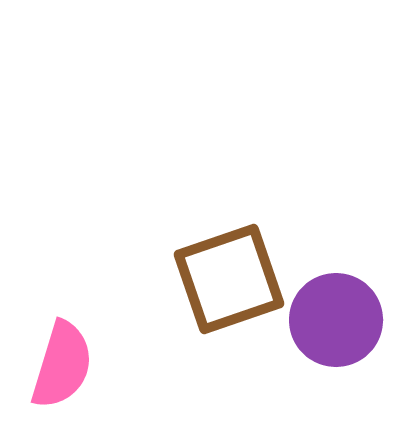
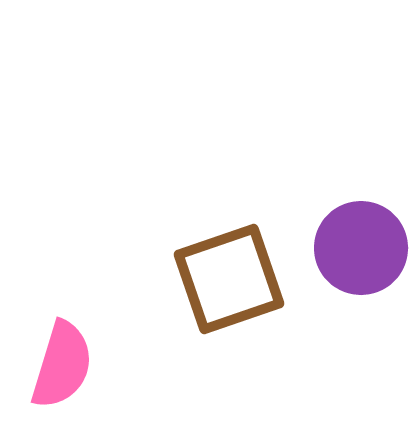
purple circle: moved 25 px right, 72 px up
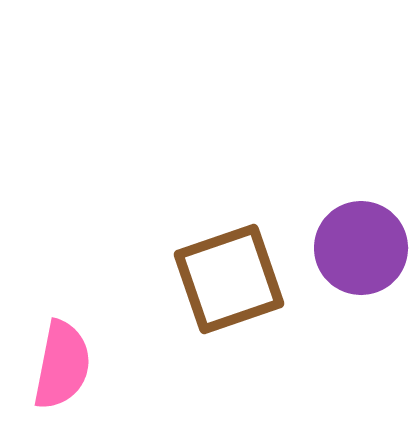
pink semicircle: rotated 6 degrees counterclockwise
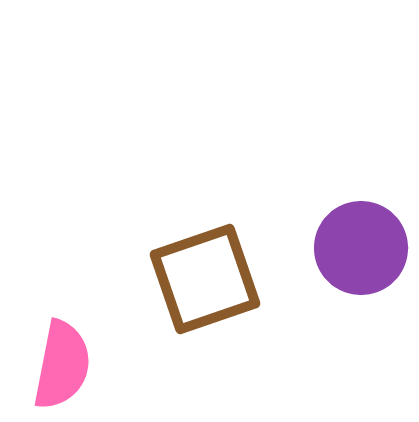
brown square: moved 24 px left
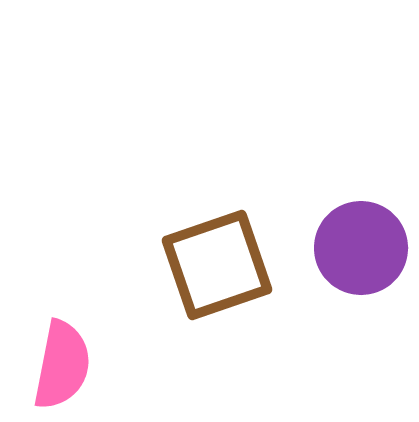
brown square: moved 12 px right, 14 px up
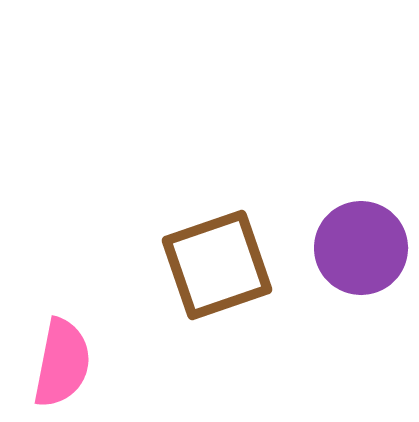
pink semicircle: moved 2 px up
